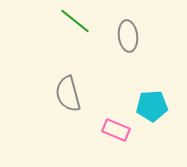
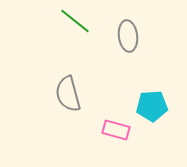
pink rectangle: rotated 8 degrees counterclockwise
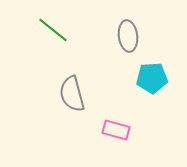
green line: moved 22 px left, 9 px down
gray semicircle: moved 4 px right
cyan pentagon: moved 28 px up
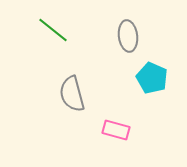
cyan pentagon: rotated 28 degrees clockwise
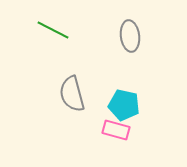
green line: rotated 12 degrees counterclockwise
gray ellipse: moved 2 px right
cyan pentagon: moved 28 px left, 27 px down; rotated 12 degrees counterclockwise
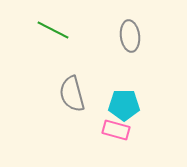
cyan pentagon: rotated 12 degrees counterclockwise
